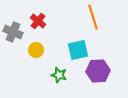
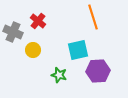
yellow circle: moved 3 px left
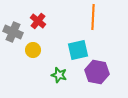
orange line: rotated 20 degrees clockwise
purple hexagon: moved 1 px left, 1 px down; rotated 15 degrees clockwise
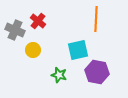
orange line: moved 3 px right, 2 px down
gray cross: moved 2 px right, 2 px up
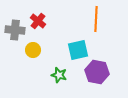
gray cross: rotated 18 degrees counterclockwise
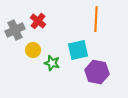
gray cross: rotated 30 degrees counterclockwise
green star: moved 7 px left, 12 px up
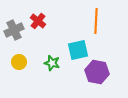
orange line: moved 2 px down
gray cross: moved 1 px left
yellow circle: moved 14 px left, 12 px down
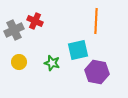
red cross: moved 3 px left; rotated 14 degrees counterclockwise
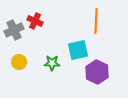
green star: rotated 14 degrees counterclockwise
purple hexagon: rotated 15 degrees clockwise
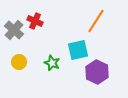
orange line: rotated 30 degrees clockwise
gray cross: rotated 24 degrees counterclockwise
green star: rotated 21 degrees clockwise
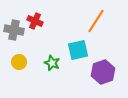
gray cross: rotated 30 degrees counterclockwise
purple hexagon: moved 6 px right; rotated 15 degrees clockwise
